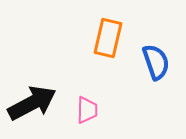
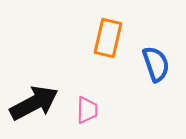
blue semicircle: moved 2 px down
black arrow: moved 2 px right
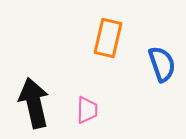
blue semicircle: moved 6 px right
black arrow: rotated 75 degrees counterclockwise
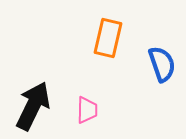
black arrow: moved 1 px left, 3 px down; rotated 39 degrees clockwise
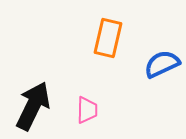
blue semicircle: rotated 96 degrees counterclockwise
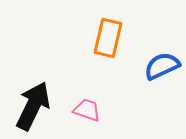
blue semicircle: moved 2 px down
pink trapezoid: rotated 72 degrees counterclockwise
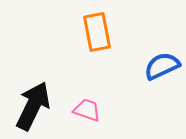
orange rectangle: moved 11 px left, 6 px up; rotated 24 degrees counterclockwise
